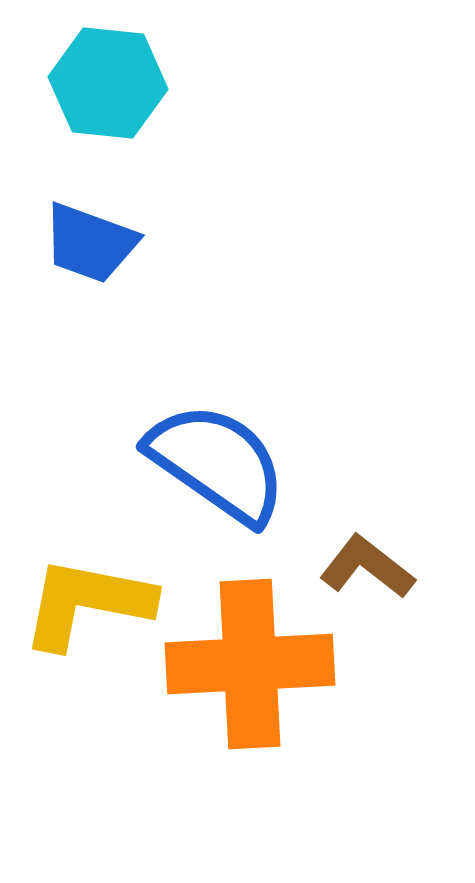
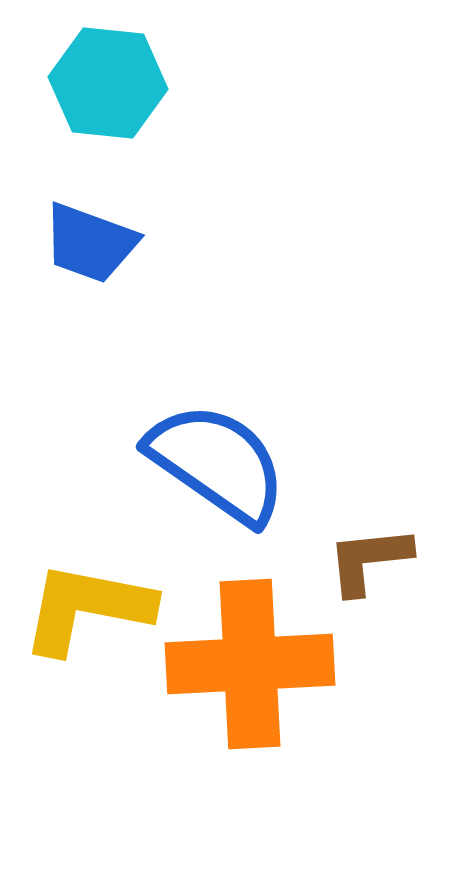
brown L-shape: moved 2 px right, 7 px up; rotated 44 degrees counterclockwise
yellow L-shape: moved 5 px down
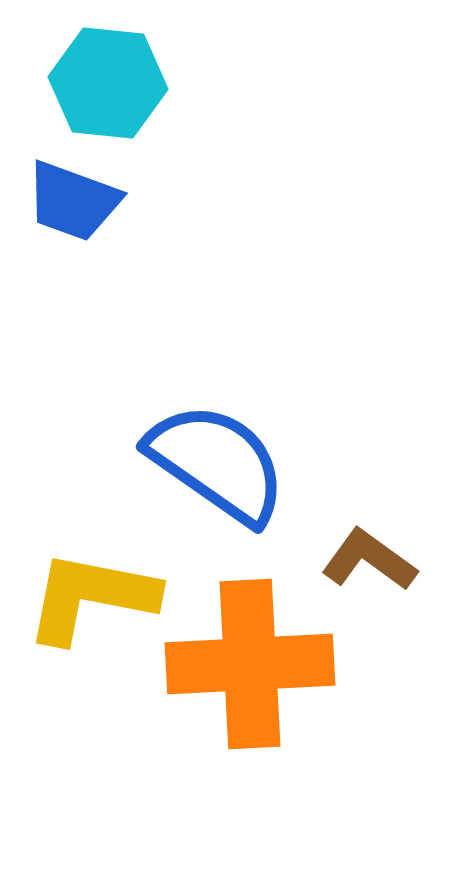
blue trapezoid: moved 17 px left, 42 px up
brown L-shape: rotated 42 degrees clockwise
yellow L-shape: moved 4 px right, 11 px up
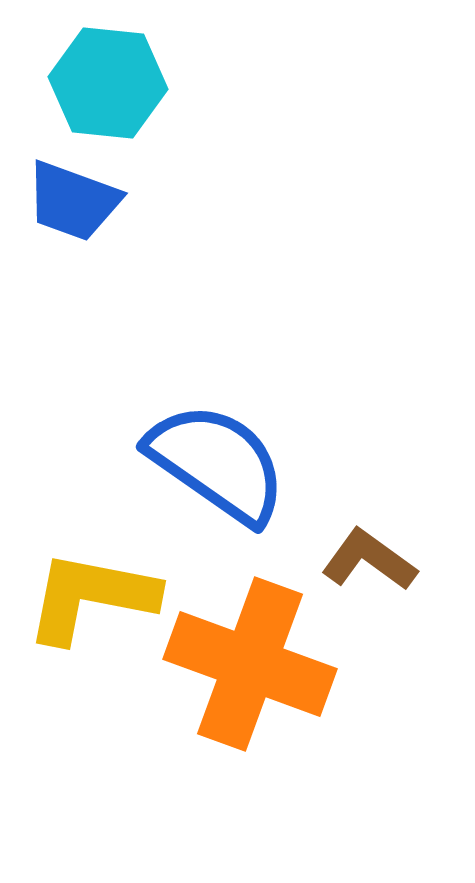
orange cross: rotated 23 degrees clockwise
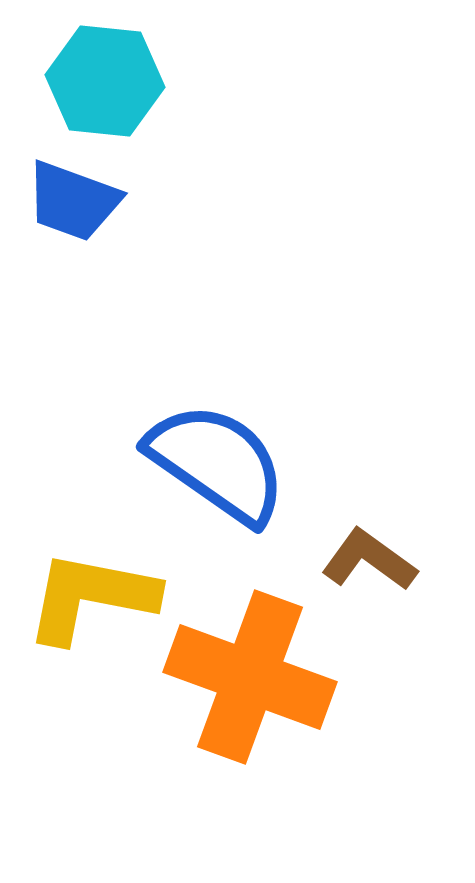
cyan hexagon: moved 3 px left, 2 px up
orange cross: moved 13 px down
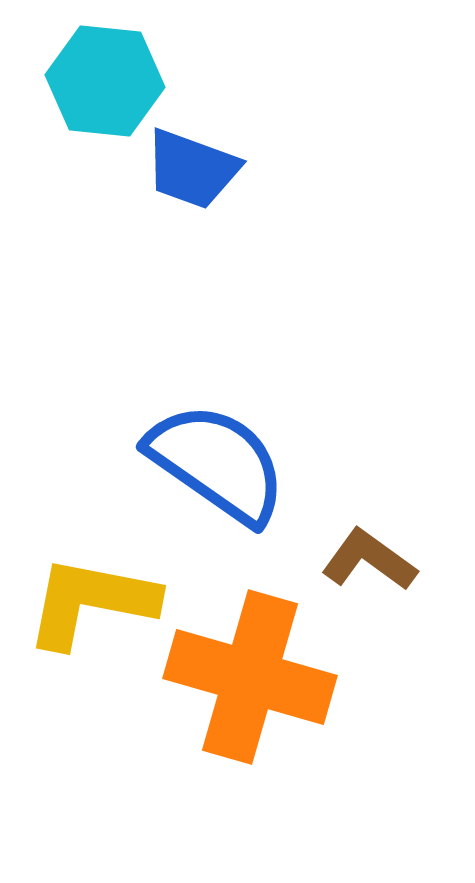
blue trapezoid: moved 119 px right, 32 px up
yellow L-shape: moved 5 px down
orange cross: rotated 4 degrees counterclockwise
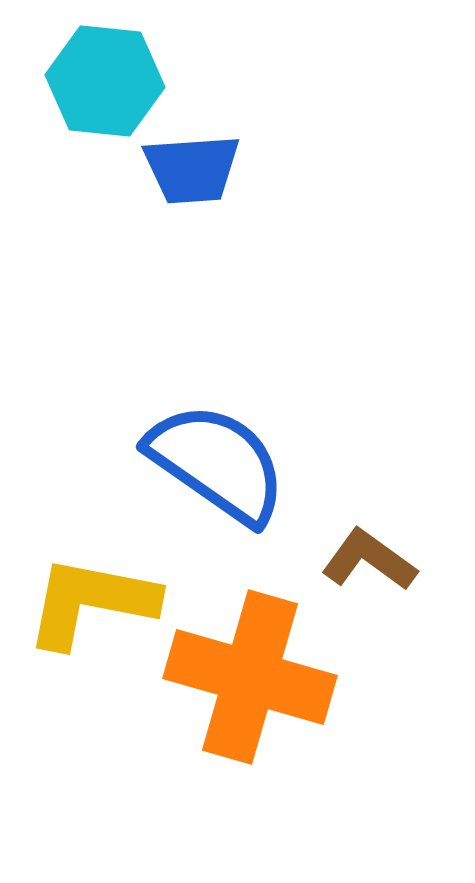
blue trapezoid: rotated 24 degrees counterclockwise
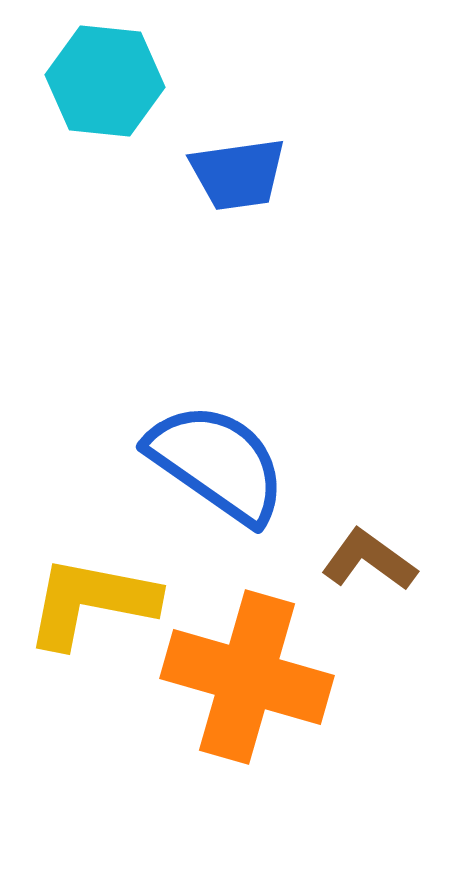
blue trapezoid: moved 46 px right, 5 px down; rotated 4 degrees counterclockwise
orange cross: moved 3 px left
